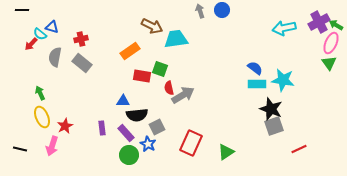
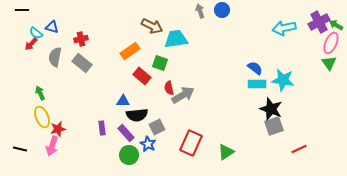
cyan semicircle at (40, 34): moved 4 px left, 1 px up
green square at (160, 69): moved 6 px up
red rectangle at (142, 76): rotated 30 degrees clockwise
red star at (65, 126): moved 7 px left, 3 px down; rotated 14 degrees clockwise
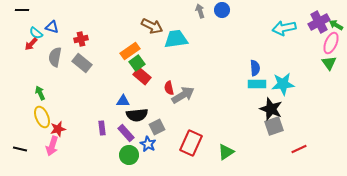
green square at (160, 63): moved 23 px left; rotated 35 degrees clockwise
blue semicircle at (255, 68): rotated 49 degrees clockwise
cyan star at (283, 80): moved 4 px down; rotated 15 degrees counterclockwise
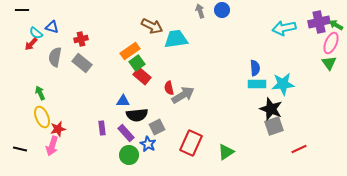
purple cross at (319, 22): rotated 15 degrees clockwise
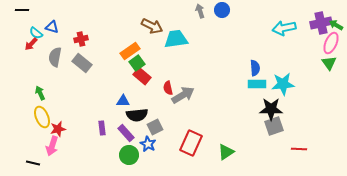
purple cross at (319, 22): moved 2 px right, 1 px down
red semicircle at (169, 88): moved 1 px left
black star at (271, 109): rotated 20 degrees counterclockwise
gray square at (157, 127): moved 2 px left
black line at (20, 149): moved 13 px right, 14 px down
red line at (299, 149): rotated 28 degrees clockwise
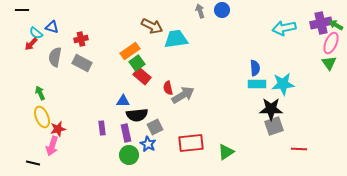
gray rectangle at (82, 63): rotated 12 degrees counterclockwise
purple rectangle at (126, 133): rotated 30 degrees clockwise
red rectangle at (191, 143): rotated 60 degrees clockwise
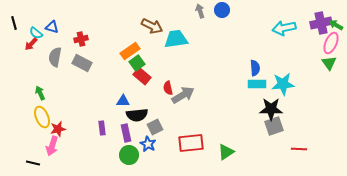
black line at (22, 10): moved 8 px left, 13 px down; rotated 72 degrees clockwise
